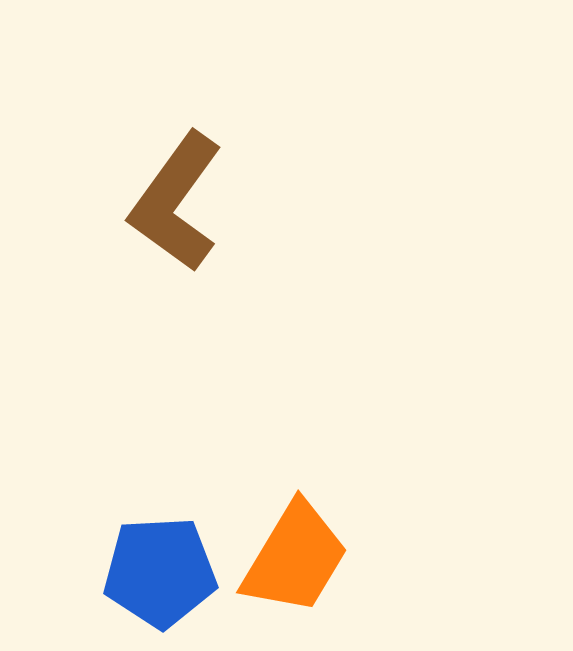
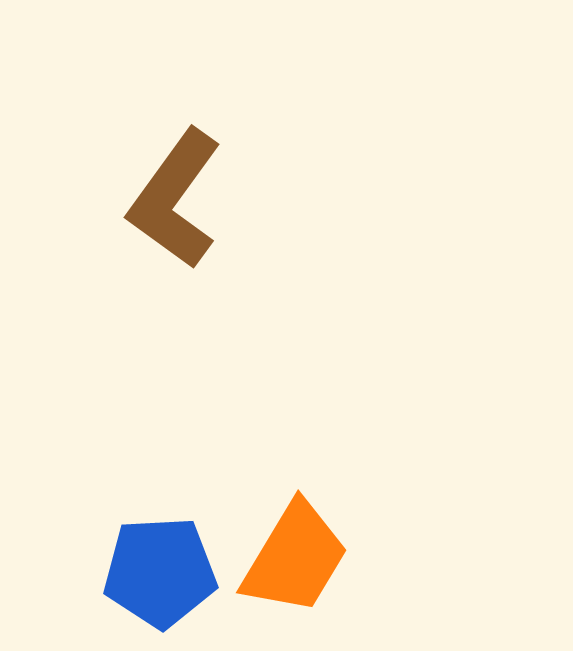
brown L-shape: moved 1 px left, 3 px up
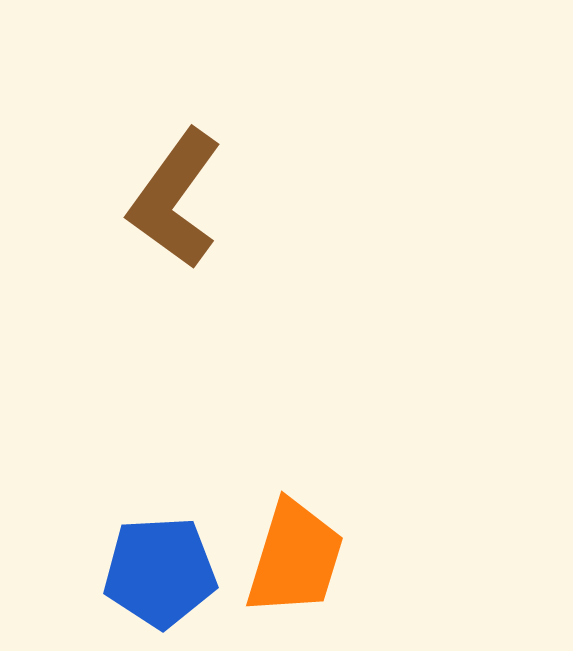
orange trapezoid: rotated 14 degrees counterclockwise
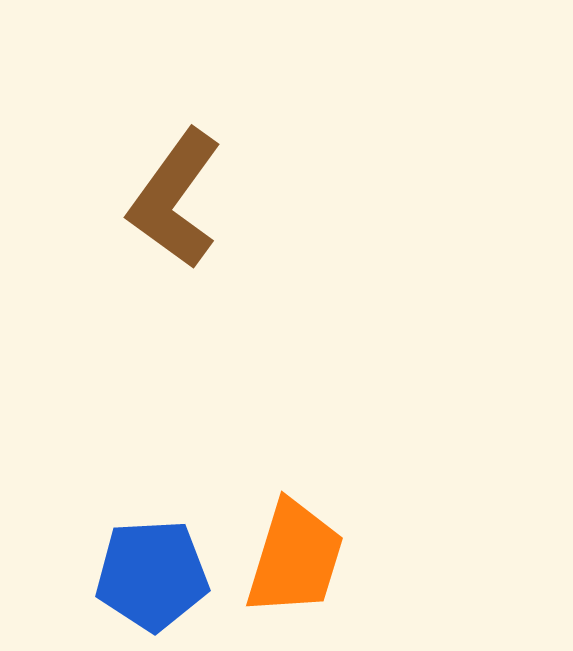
blue pentagon: moved 8 px left, 3 px down
